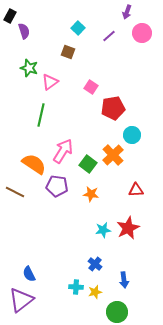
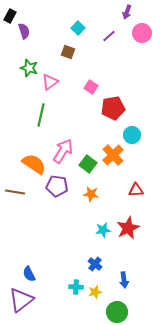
brown line: rotated 18 degrees counterclockwise
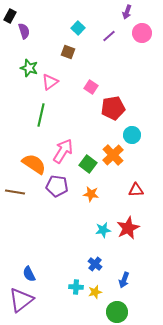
blue arrow: rotated 28 degrees clockwise
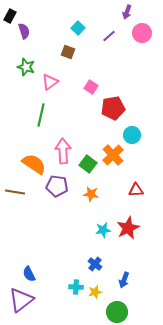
green star: moved 3 px left, 1 px up
pink arrow: rotated 35 degrees counterclockwise
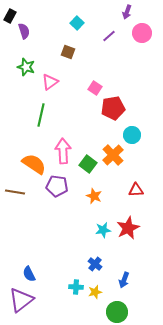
cyan square: moved 1 px left, 5 px up
pink square: moved 4 px right, 1 px down
orange star: moved 3 px right, 2 px down; rotated 14 degrees clockwise
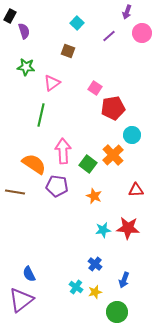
brown square: moved 1 px up
green star: rotated 12 degrees counterclockwise
pink triangle: moved 2 px right, 1 px down
red star: rotated 30 degrees clockwise
cyan cross: rotated 32 degrees clockwise
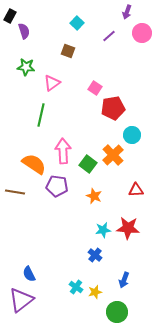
blue cross: moved 9 px up
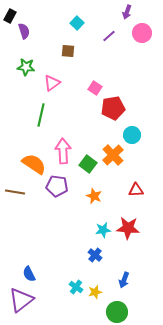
brown square: rotated 16 degrees counterclockwise
